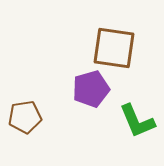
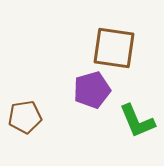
purple pentagon: moved 1 px right, 1 px down
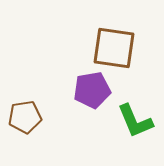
purple pentagon: rotated 6 degrees clockwise
green L-shape: moved 2 px left
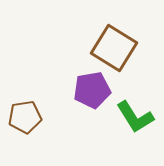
brown square: rotated 24 degrees clockwise
green L-shape: moved 4 px up; rotated 9 degrees counterclockwise
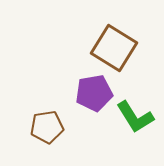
purple pentagon: moved 2 px right, 3 px down
brown pentagon: moved 22 px right, 10 px down
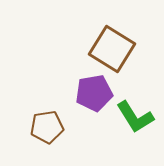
brown square: moved 2 px left, 1 px down
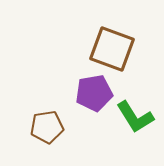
brown square: rotated 12 degrees counterclockwise
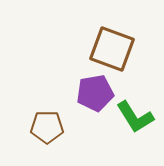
purple pentagon: moved 1 px right
brown pentagon: rotated 8 degrees clockwise
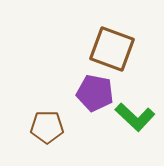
purple pentagon: rotated 21 degrees clockwise
green L-shape: rotated 15 degrees counterclockwise
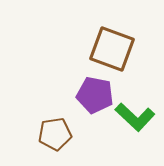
purple pentagon: moved 2 px down
brown pentagon: moved 8 px right, 7 px down; rotated 8 degrees counterclockwise
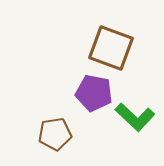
brown square: moved 1 px left, 1 px up
purple pentagon: moved 1 px left, 2 px up
